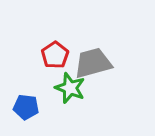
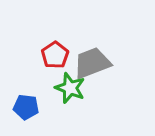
gray trapezoid: moved 1 px left; rotated 6 degrees counterclockwise
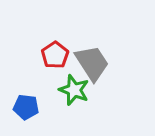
gray trapezoid: rotated 78 degrees clockwise
green star: moved 4 px right, 2 px down
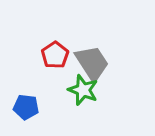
green star: moved 9 px right
